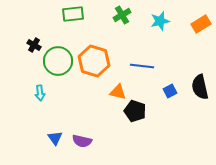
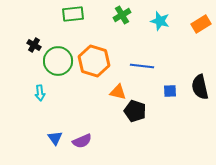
cyan star: rotated 30 degrees clockwise
blue square: rotated 24 degrees clockwise
purple semicircle: rotated 36 degrees counterclockwise
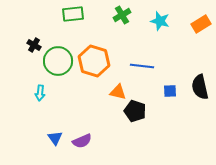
cyan arrow: rotated 14 degrees clockwise
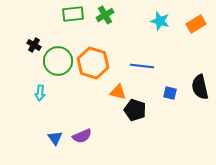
green cross: moved 17 px left
orange rectangle: moved 5 px left
orange hexagon: moved 1 px left, 2 px down
blue square: moved 2 px down; rotated 16 degrees clockwise
black pentagon: moved 1 px up
purple semicircle: moved 5 px up
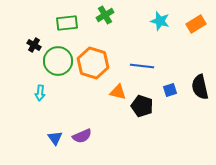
green rectangle: moved 6 px left, 9 px down
blue square: moved 3 px up; rotated 32 degrees counterclockwise
black pentagon: moved 7 px right, 4 px up
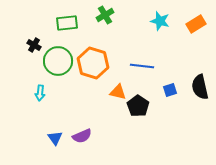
black pentagon: moved 4 px left; rotated 15 degrees clockwise
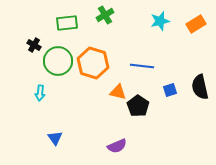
cyan star: rotated 30 degrees counterclockwise
purple semicircle: moved 35 px right, 10 px down
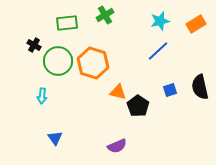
blue line: moved 16 px right, 15 px up; rotated 50 degrees counterclockwise
cyan arrow: moved 2 px right, 3 px down
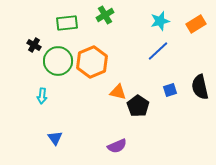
orange hexagon: moved 1 px left, 1 px up; rotated 20 degrees clockwise
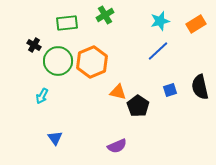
cyan arrow: rotated 21 degrees clockwise
